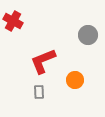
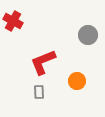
red L-shape: moved 1 px down
orange circle: moved 2 px right, 1 px down
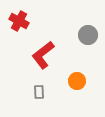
red cross: moved 6 px right
red L-shape: moved 7 px up; rotated 16 degrees counterclockwise
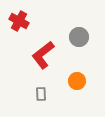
gray circle: moved 9 px left, 2 px down
gray rectangle: moved 2 px right, 2 px down
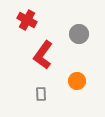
red cross: moved 8 px right, 1 px up
gray circle: moved 3 px up
red L-shape: rotated 16 degrees counterclockwise
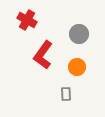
orange circle: moved 14 px up
gray rectangle: moved 25 px right
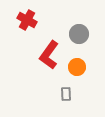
red L-shape: moved 6 px right
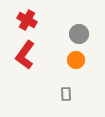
red L-shape: moved 24 px left
orange circle: moved 1 px left, 7 px up
